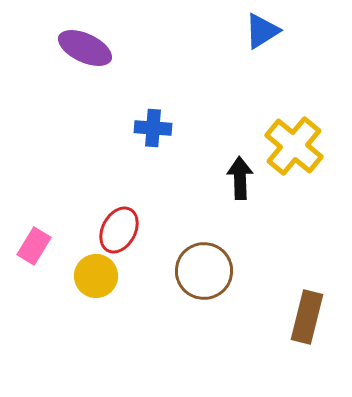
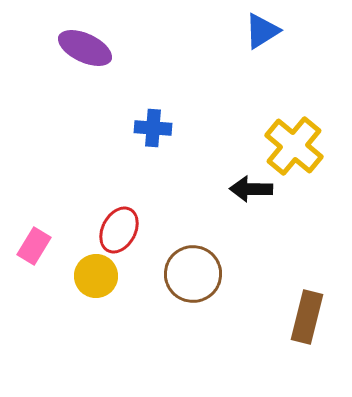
black arrow: moved 11 px right, 11 px down; rotated 87 degrees counterclockwise
brown circle: moved 11 px left, 3 px down
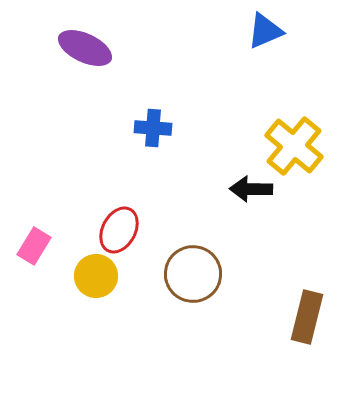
blue triangle: moved 3 px right; rotated 9 degrees clockwise
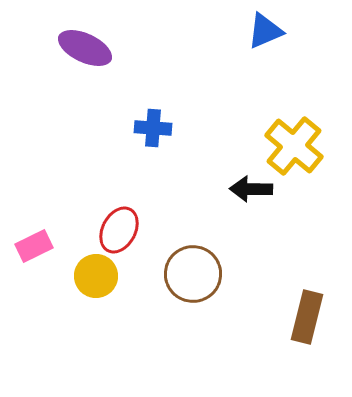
pink rectangle: rotated 33 degrees clockwise
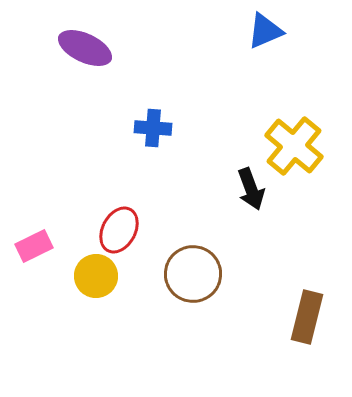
black arrow: rotated 111 degrees counterclockwise
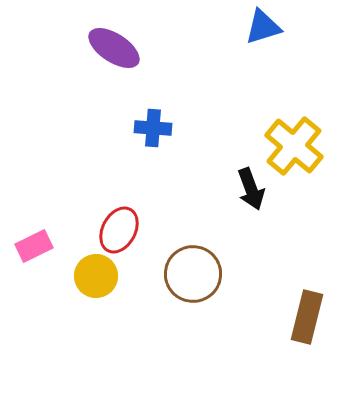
blue triangle: moved 2 px left, 4 px up; rotated 6 degrees clockwise
purple ellipse: moved 29 px right; rotated 8 degrees clockwise
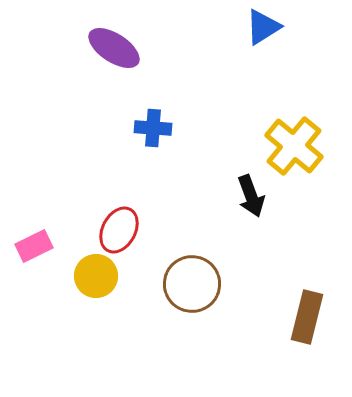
blue triangle: rotated 15 degrees counterclockwise
black arrow: moved 7 px down
brown circle: moved 1 px left, 10 px down
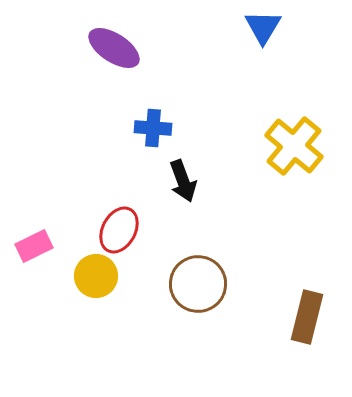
blue triangle: rotated 27 degrees counterclockwise
black arrow: moved 68 px left, 15 px up
brown circle: moved 6 px right
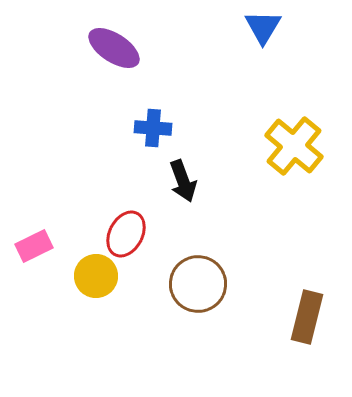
red ellipse: moved 7 px right, 4 px down
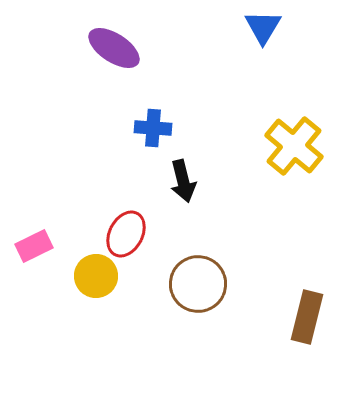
black arrow: rotated 6 degrees clockwise
